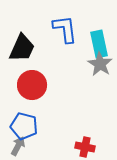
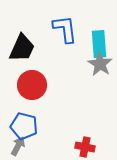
cyan rectangle: rotated 8 degrees clockwise
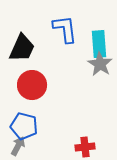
red cross: rotated 18 degrees counterclockwise
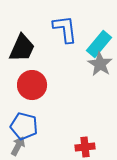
cyan rectangle: rotated 44 degrees clockwise
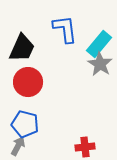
red circle: moved 4 px left, 3 px up
blue pentagon: moved 1 px right, 2 px up
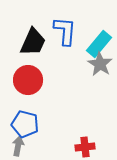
blue L-shape: moved 2 px down; rotated 12 degrees clockwise
black trapezoid: moved 11 px right, 6 px up
red circle: moved 2 px up
gray arrow: rotated 18 degrees counterclockwise
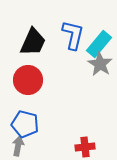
blue L-shape: moved 8 px right, 4 px down; rotated 8 degrees clockwise
